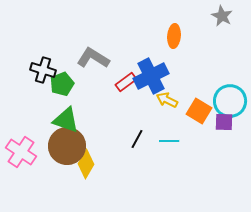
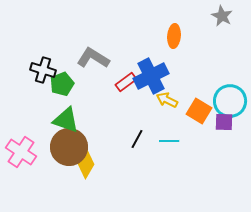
brown circle: moved 2 px right, 1 px down
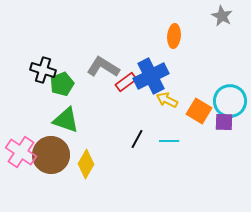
gray L-shape: moved 10 px right, 9 px down
brown circle: moved 18 px left, 8 px down
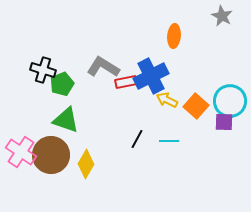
red rectangle: rotated 25 degrees clockwise
orange square: moved 3 px left, 5 px up; rotated 10 degrees clockwise
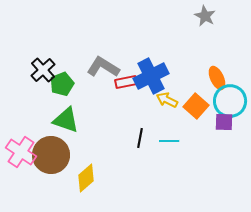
gray star: moved 17 px left
orange ellipse: moved 43 px right, 42 px down; rotated 30 degrees counterclockwise
black cross: rotated 30 degrees clockwise
black line: moved 3 px right, 1 px up; rotated 18 degrees counterclockwise
yellow diamond: moved 14 px down; rotated 20 degrees clockwise
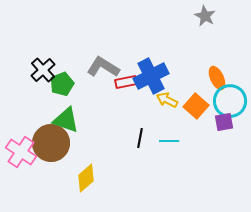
purple square: rotated 12 degrees counterclockwise
brown circle: moved 12 px up
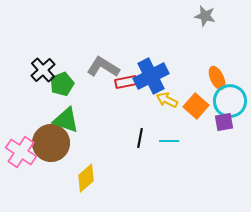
gray star: rotated 15 degrees counterclockwise
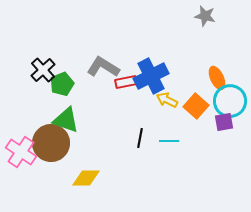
yellow diamond: rotated 40 degrees clockwise
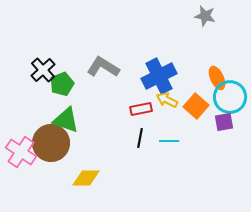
blue cross: moved 8 px right
red rectangle: moved 15 px right, 27 px down
cyan circle: moved 4 px up
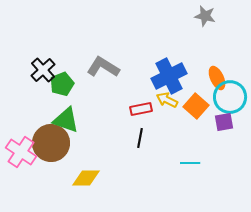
blue cross: moved 10 px right
cyan line: moved 21 px right, 22 px down
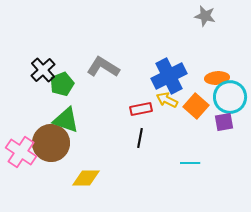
orange ellipse: rotated 70 degrees counterclockwise
